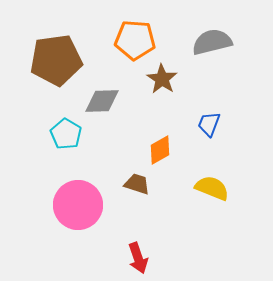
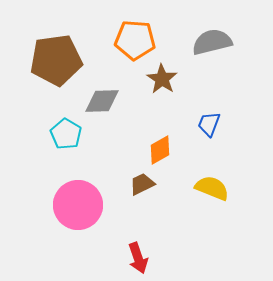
brown trapezoid: moved 5 px right; rotated 44 degrees counterclockwise
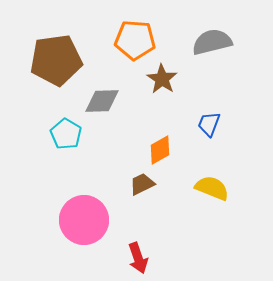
pink circle: moved 6 px right, 15 px down
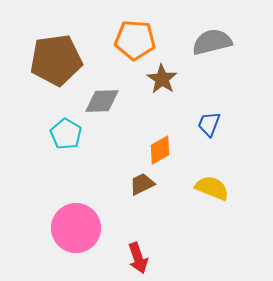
pink circle: moved 8 px left, 8 px down
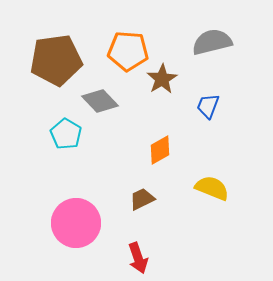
orange pentagon: moved 7 px left, 11 px down
brown star: rotated 8 degrees clockwise
gray diamond: moved 2 px left; rotated 48 degrees clockwise
blue trapezoid: moved 1 px left, 18 px up
brown trapezoid: moved 15 px down
pink circle: moved 5 px up
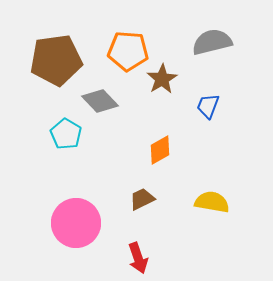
yellow semicircle: moved 14 px down; rotated 12 degrees counterclockwise
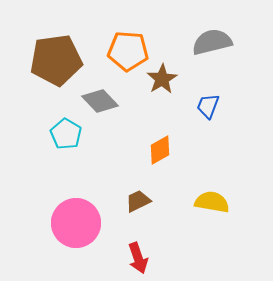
brown trapezoid: moved 4 px left, 2 px down
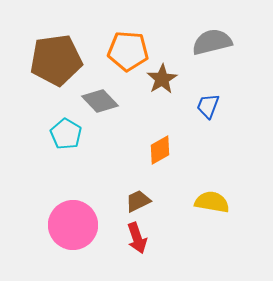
pink circle: moved 3 px left, 2 px down
red arrow: moved 1 px left, 20 px up
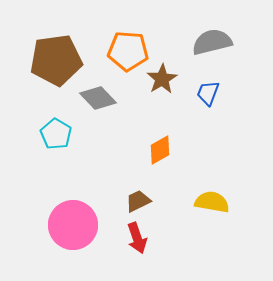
gray diamond: moved 2 px left, 3 px up
blue trapezoid: moved 13 px up
cyan pentagon: moved 10 px left
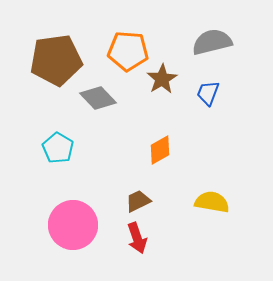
cyan pentagon: moved 2 px right, 14 px down
